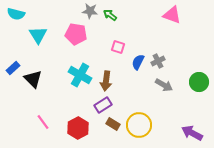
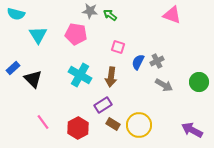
gray cross: moved 1 px left
brown arrow: moved 5 px right, 4 px up
purple arrow: moved 3 px up
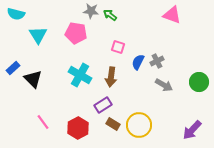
gray star: moved 1 px right
pink pentagon: moved 1 px up
purple arrow: rotated 75 degrees counterclockwise
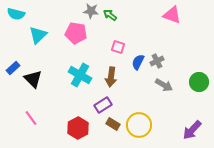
cyan triangle: rotated 18 degrees clockwise
pink line: moved 12 px left, 4 px up
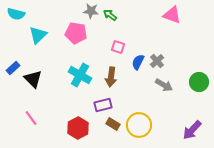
gray cross: rotated 16 degrees counterclockwise
purple rectangle: rotated 18 degrees clockwise
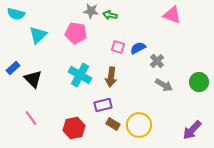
green arrow: rotated 24 degrees counterclockwise
blue semicircle: moved 14 px up; rotated 35 degrees clockwise
red hexagon: moved 4 px left; rotated 15 degrees clockwise
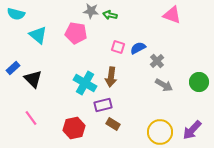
cyan triangle: rotated 36 degrees counterclockwise
cyan cross: moved 5 px right, 8 px down
yellow circle: moved 21 px right, 7 px down
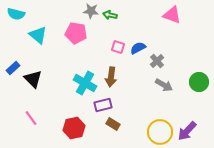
purple arrow: moved 5 px left, 1 px down
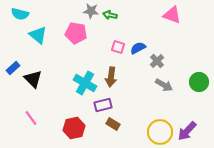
cyan semicircle: moved 4 px right
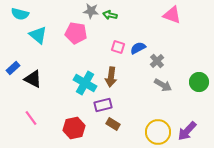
black triangle: rotated 18 degrees counterclockwise
gray arrow: moved 1 px left
yellow circle: moved 2 px left
